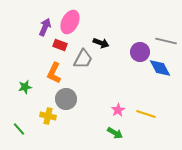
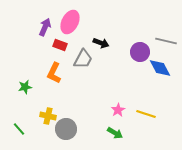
gray circle: moved 30 px down
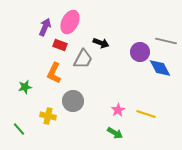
gray circle: moved 7 px right, 28 px up
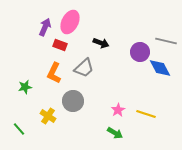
gray trapezoid: moved 1 px right, 9 px down; rotated 20 degrees clockwise
yellow cross: rotated 21 degrees clockwise
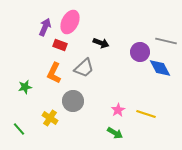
yellow cross: moved 2 px right, 2 px down
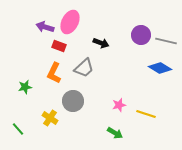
purple arrow: rotated 96 degrees counterclockwise
red rectangle: moved 1 px left, 1 px down
purple circle: moved 1 px right, 17 px up
blue diamond: rotated 30 degrees counterclockwise
pink star: moved 1 px right, 5 px up; rotated 16 degrees clockwise
green line: moved 1 px left
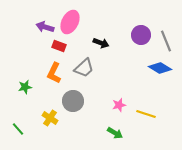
gray line: rotated 55 degrees clockwise
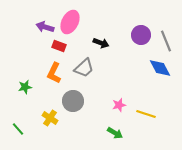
blue diamond: rotated 30 degrees clockwise
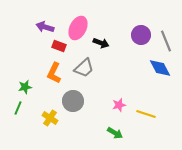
pink ellipse: moved 8 px right, 6 px down
green line: moved 21 px up; rotated 64 degrees clockwise
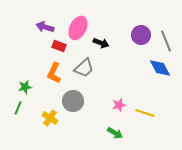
yellow line: moved 1 px left, 1 px up
